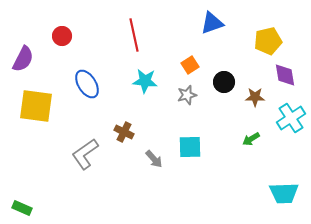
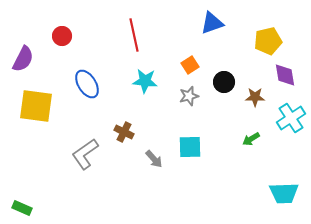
gray star: moved 2 px right, 1 px down
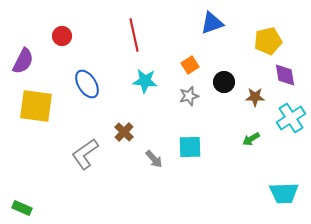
purple semicircle: moved 2 px down
brown cross: rotated 18 degrees clockwise
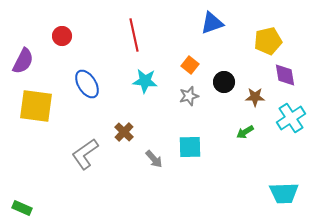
orange square: rotated 18 degrees counterclockwise
green arrow: moved 6 px left, 7 px up
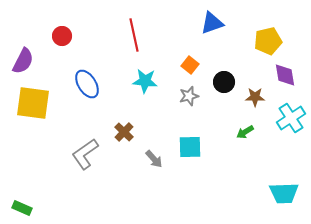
yellow square: moved 3 px left, 3 px up
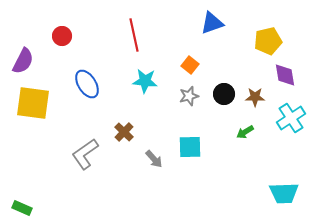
black circle: moved 12 px down
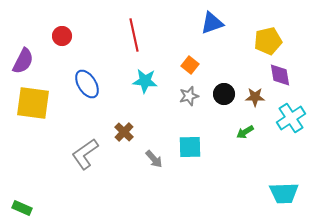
purple diamond: moved 5 px left
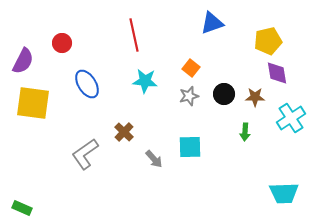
red circle: moved 7 px down
orange square: moved 1 px right, 3 px down
purple diamond: moved 3 px left, 2 px up
green arrow: rotated 54 degrees counterclockwise
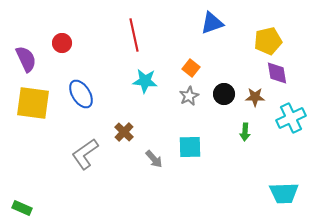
purple semicircle: moved 3 px right, 2 px up; rotated 52 degrees counterclockwise
blue ellipse: moved 6 px left, 10 px down
gray star: rotated 12 degrees counterclockwise
cyan cross: rotated 8 degrees clockwise
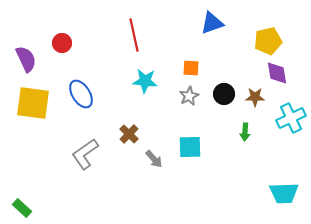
orange square: rotated 36 degrees counterclockwise
brown cross: moved 5 px right, 2 px down
green rectangle: rotated 18 degrees clockwise
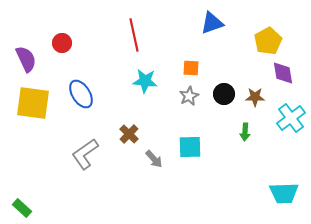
yellow pentagon: rotated 16 degrees counterclockwise
purple diamond: moved 6 px right
cyan cross: rotated 12 degrees counterclockwise
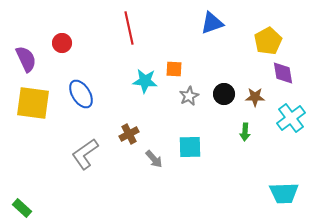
red line: moved 5 px left, 7 px up
orange square: moved 17 px left, 1 px down
brown cross: rotated 18 degrees clockwise
